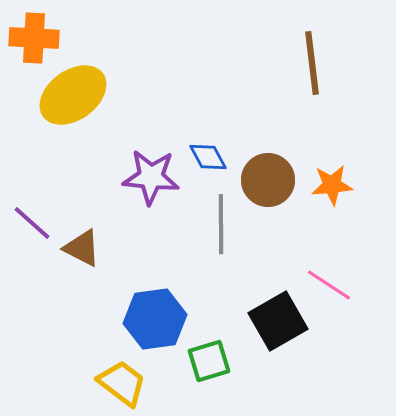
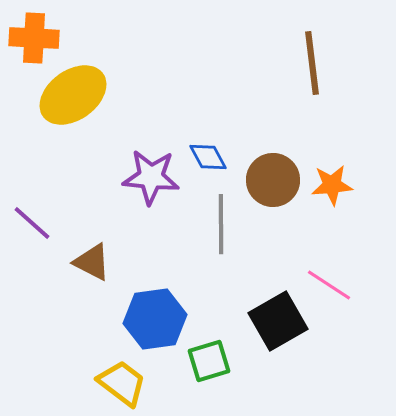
brown circle: moved 5 px right
brown triangle: moved 10 px right, 14 px down
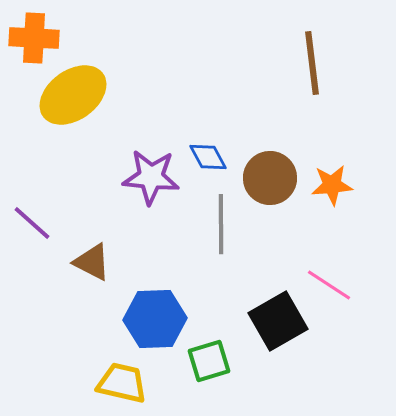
brown circle: moved 3 px left, 2 px up
blue hexagon: rotated 6 degrees clockwise
yellow trapezoid: rotated 24 degrees counterclockwise
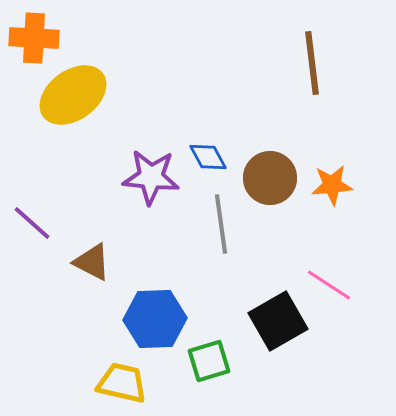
gray line: rotated 8 degrees counterclockwise
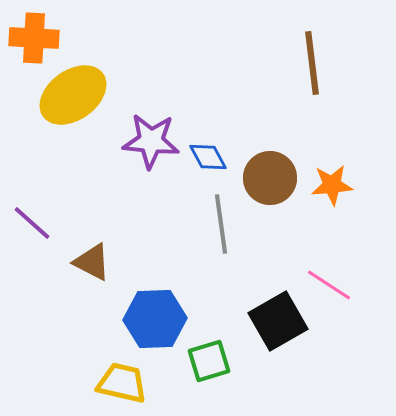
purple star: moved 36 px up
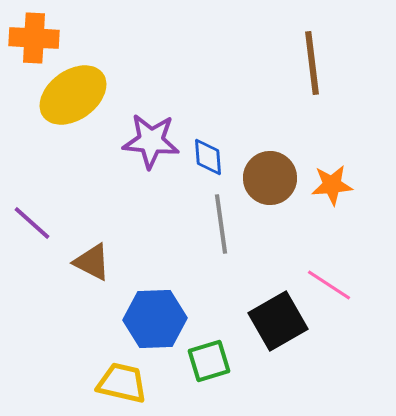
blue diamond: rotated 24 degrees clockwise
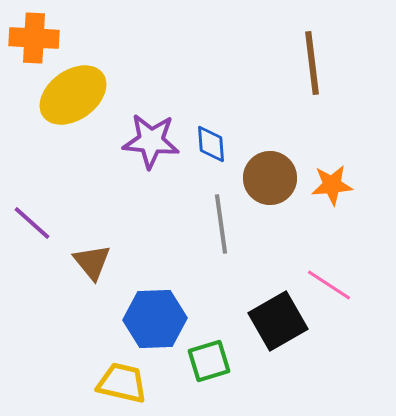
blue diamond: moved 3 px right, 13 px up
brown triangle: rotated 24 degrees clockwise
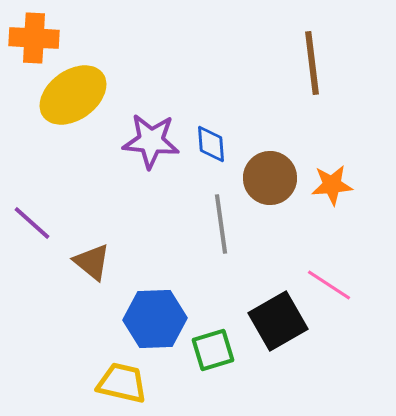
brown triangle: rotated 12 degrees counterclockwise
green square: moved 4 px right, 11 px up
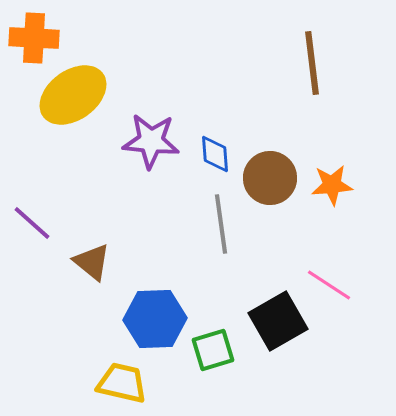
blue diamond: moved 4 px right, 10 px down
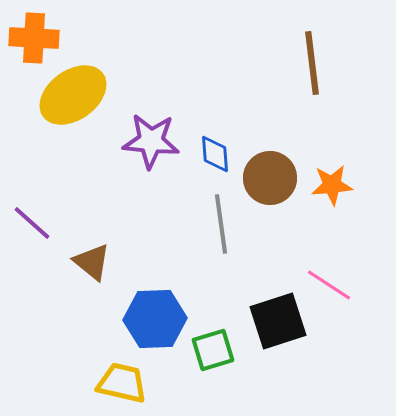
black square: rotated 12 degrees clockwise
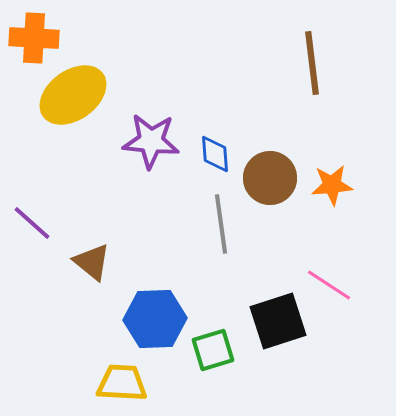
yellow trapezoid: rotated 10 degrees counterclockwise
